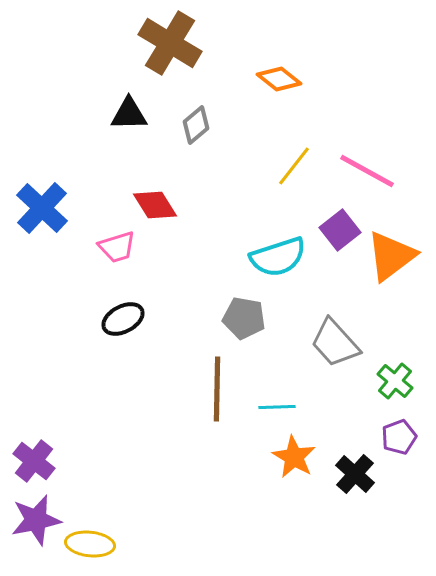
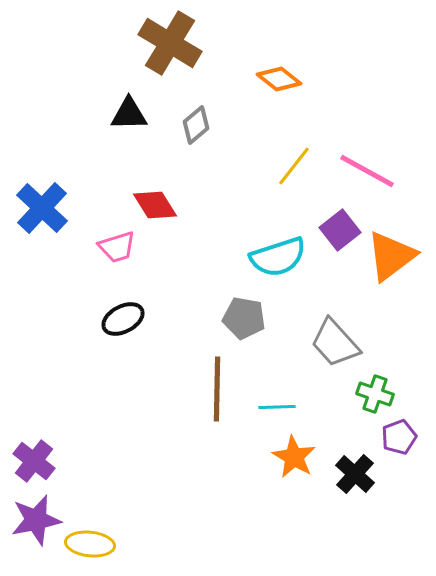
green cross: moved 20 px left, 13 px down; rotated 21 degrees counterclockwise
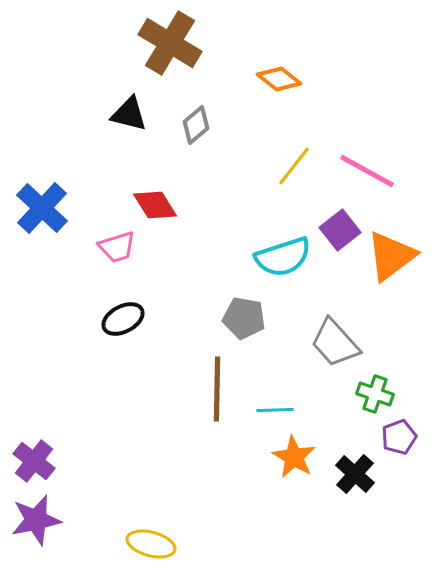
black triangle: rotated 15 degrees clockwise
cyan semicircle: moved 5 px right
cyan line: moved 2 px left, 3 px down
yellow ellipse: moved 61 px right; rotated 9 degrees clockwise
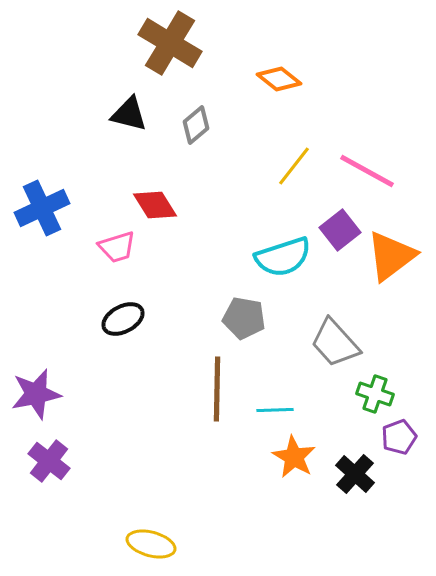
blue cross: rotated 22 degrees clockwise
purple cross: moved 15 px right
purple star: moved 126 px up
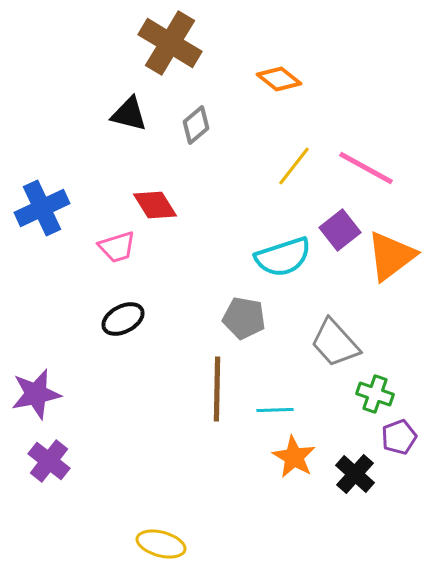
pink line: moved 1 px left, 3 px up
yellow ellipse: moved 10 px right
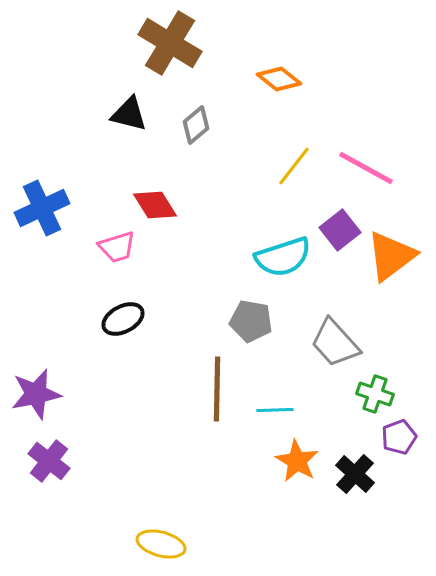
gray pentagon: moved 7 px right, 3 px down
orange star: moved 3 px right, 4 px down
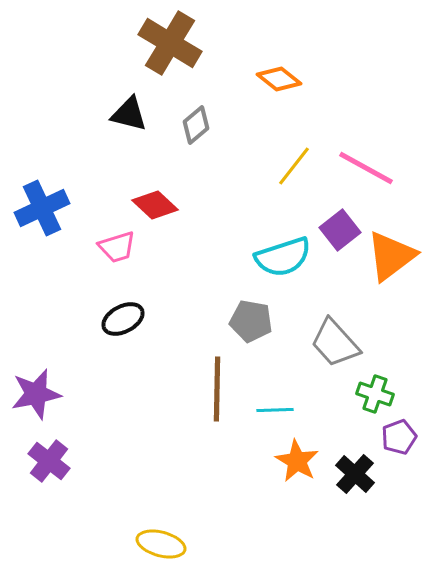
red diamond: rotated 15 degrees counterclockwise
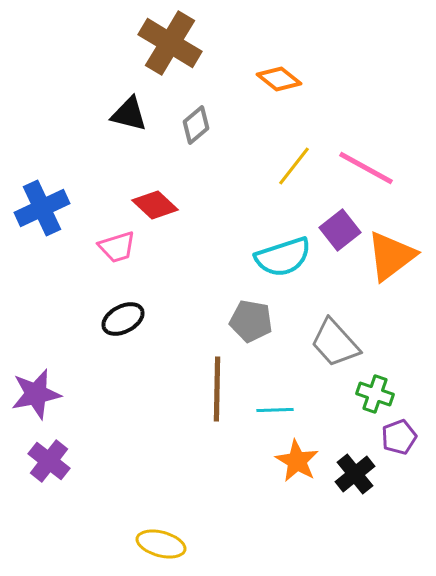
black cross: rotated 9 degrees clockwise
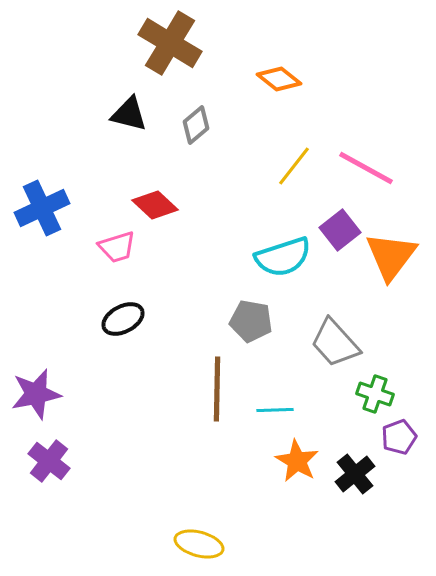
orange triangle: rotated 16 degrees counterclockwise
yellow ellipse: moved 38 px right
